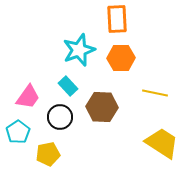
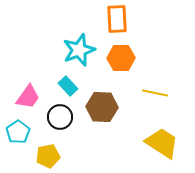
yellow pentagon: moved 2 px down
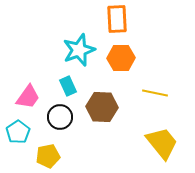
cyan rectangle: rotated 18 degrees clockwise
yellow trapezoid: rotated 18 degrees clockwise
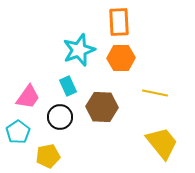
orange rectangle: moved 2 px right, 3 px down
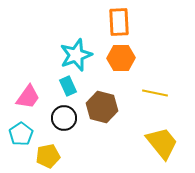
cyan star: moved 3 px left, 5 px down
brown hexagon: rotated 12 degrees clockwise
black circle: moved 4 px right, 1 px down
cyan pentagon: moved 3 px right, 2 px down
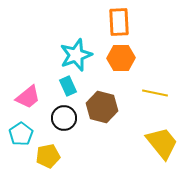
pink trapezoid: rotated 16 degrees clockwise
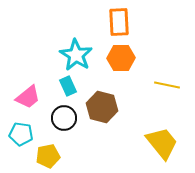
cyan star: rotated 20 degrees counterclockwise
yellow line: moved 12 px right, 8 px up
cyan pentagon: rotated 30 degrees counterclockwise
